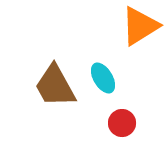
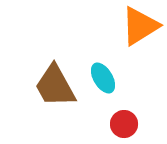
red circle: moved 2 px right, 1 px down
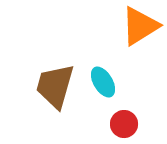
cyan ellipse: moved 4 px down
brown trapezoid: rotated 45 degrees clockwise
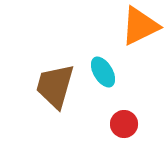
orange triangle: rotated 6 degrees clockwise
cyan ellipse: moved 10 px up
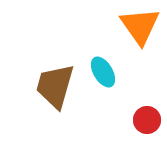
orange triangle: rotated 39 degrees counterclockwise
red circle: moved 23 px right, 4 px up
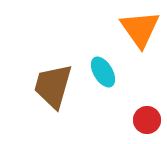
orange triangle: moved 3 px down
brown trapezoid: moved 2 px left
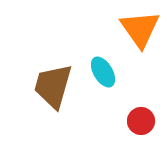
red circle: moved 6 px left, 1 px down
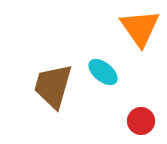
orange triangle: moved 1 px up
cyan ellipse: rotated 20 degrees counterclockwise
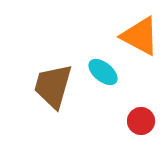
orange triangle: moved 8 px down; rotated 27 degrees counterclockwise
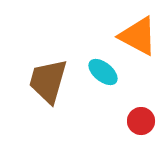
orange triangle: moved 2 px left
brown trapezoid: moved 5 px left, 5 px up
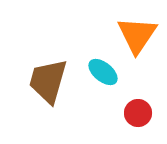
orange triangle: moved 1 px left, 1 px up; rotated 36 degrees clockwise
red circle: moved 3 px left, 8 px up
